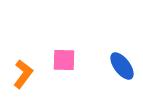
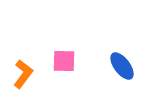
pink square: moved 1 px down
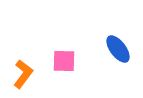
blue ellipse: moved 4 px left, 17 px up
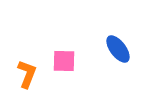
orange L-shape: moved 4 px right; rotated 16 degrees counterclockwise
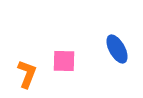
blue ellipse: moved 1 px left; rotated 8 degrees clockwise
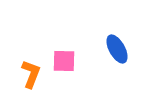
orange L-shape: moved 4 px right
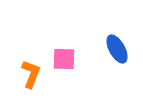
pink square: moved 2 px up
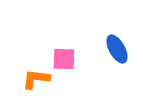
orange L-shape: moved 5 px right, 5 px down; rotated 104 degrees counterclockwise
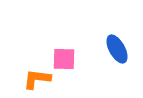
orange L-shape: moved 1 px right
